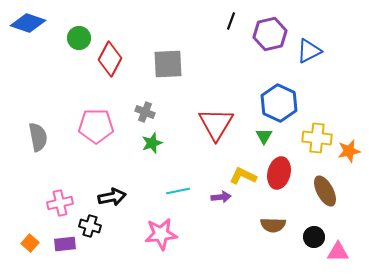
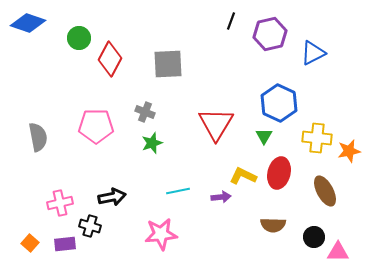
blue triangle: moved 4 px right, 2 px down
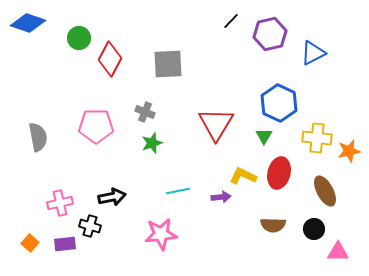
black line: rotated 24 degrees clockwise
black circle: moved 8 px up
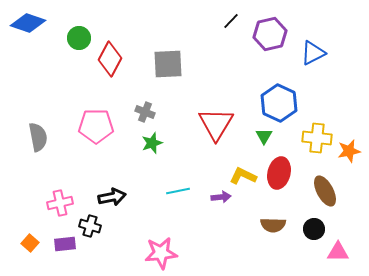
pink star: moved 19 px down
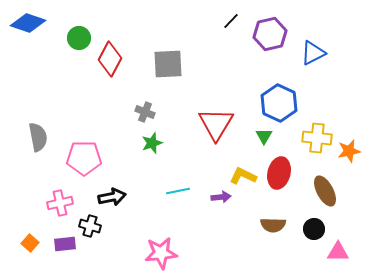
pink pentagon: moved 12 px left, 32 px down
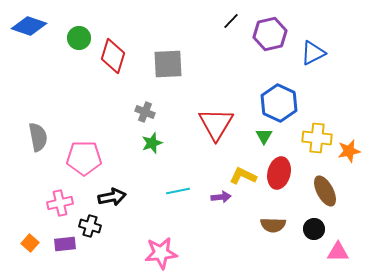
blue diamond: moved 1 px right, 3 px down
red diamond: moved 3 px right, 3 px up; rotated 12 degrees counterclockwise
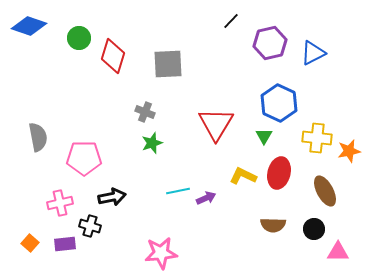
purple hexagon: moved 9 px down
purple arrow: moved 15 px left, 1 px down; rotated 18 degrees counterclockwise
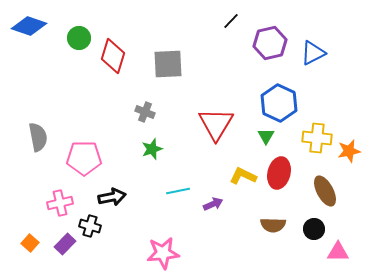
green triangle: moved 2 px right
green star: moved 6 px down
purple arrow: moved 7 px right, 6 px down
purple rectangle: rotated 40 degrees counterclockwise
pink star: moved 2 px right
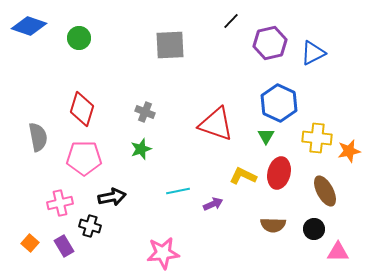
red diamond: moved 31 px left, 53 px down
gray square: moved 2 px right, 19 px up
red triangle: rotated 42 degrees counterclockwise
green star: moved 11 px left
purple rectangle: moved 1 px left, 2 px down; rotated 75 degrees counterclockwise
